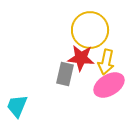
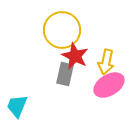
yellow circle: moved 28 px left
red star: moved 6 px left, 2 px up; rotated 20 degrees clockwise
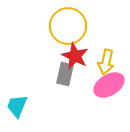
yellow circle: moved 6 px right, 4 px up
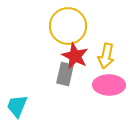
yellow arrow: moved 6 px up
pink ellipse: rotated 32 degrees clockwise
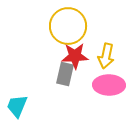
red star: rotated 28 degrees counterclockwise
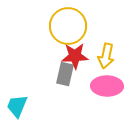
pink ellipse: moved 2 px left, 1 px down
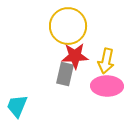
yellow arrow: moved 5 px down
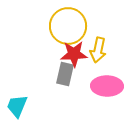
red star: moved 1 px left, 2 px up
yellow arrow: moved 8 px left, 11 px up
